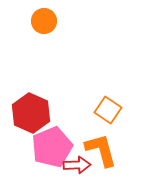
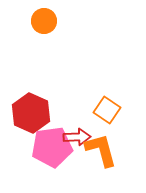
orange square: moved 1 px left
pink pentagon: rotated 15 degrees clockwise
red arrow: moved 28 px up
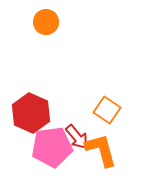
orange circle: moved 2 px right, 1 px down
red arrow: rotated 52 degrees clockwise
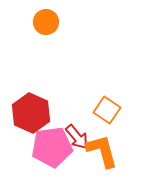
orange L-shape: moved 1 px right, 1 px down
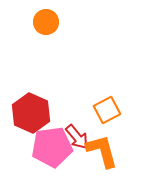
orange square: rotated 28 degrees clockwise
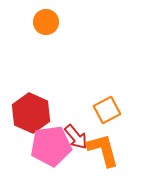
red arrow: moved 1 px left
pink pentagon: moved 1 px left, 1 px up
orange L-shape: moved 1 px right, 1 px up
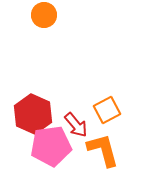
orange circle: moved 2 px left, 7 px up
red hexagon: moved 2 px right, 1 px down
red arrow: moved 12 px up
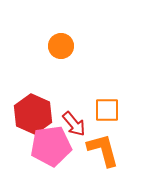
orange circle: moved 17 px right, 31 px down
orange square: rotated 28 degrees clockwise
red arrow: moved 2 px left, 1 px up
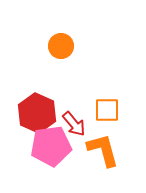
red hexagon: moved 4 px right, 1 px up
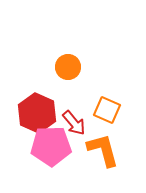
orange circle: moved 7 px right, 21 px down
orange square: rotated 24 degrees clockwise
red arrow: moved 1 px up
pink pentagon: rotated 6 degrees clockwise
